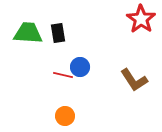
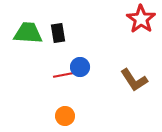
red line: rotated 24 degrees counterclockwise
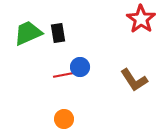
green trapezoid: rotated 28 degrees counterclockwise
orange circle: moved 1 px left, 3 px down
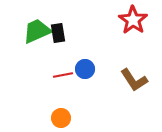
red star: moved 8 px left, 1 px down
green trapezoid: moved 9 px right, 2 px up
blue circle: moved 5 px right, 2 px down
orange circle: moved 3 px left, 1 px up
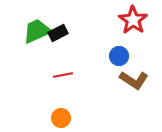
black rectangle: rotated 72 degrees clockwise
blue circle: moved 34 px right, 13 px up
brown L-shape: rotated 24 degrees counterclockwise
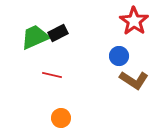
red star: moved 1 px right, 1 px down
green trapezoid: moved 2 px left, 6 px down
red line: moved 11 px left; rotated 24 degrees clockwise
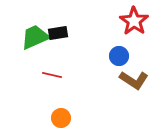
black rectangle: rotated 18 degrees clockwise
